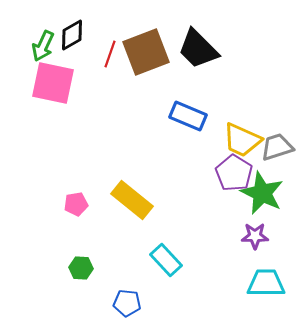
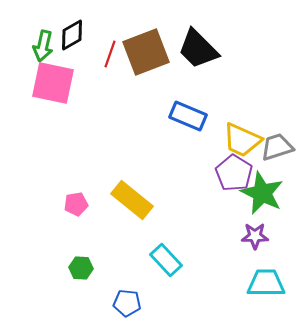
green arrow: rotated 12 degrees counterclockwise
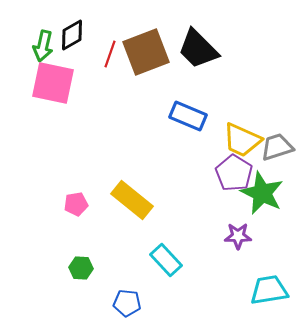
purple star: moved 17 px left
cyan trapezoid: moved 3 px right, 7 px down; rotated 9 degrees counterclockwise
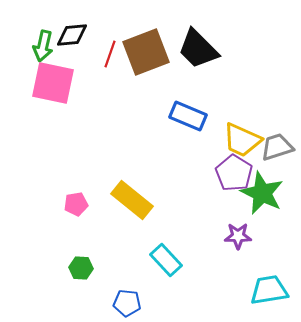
black diamond: rotated 24 degrees clockwise
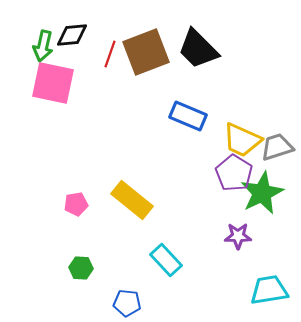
green star: rotated 21 degrees clockwise
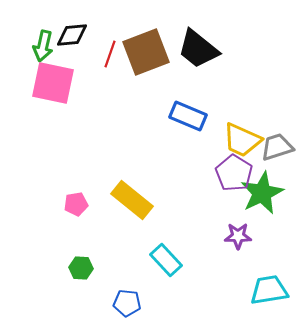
black trapezoid: rotated 6 degrees counterclockwise
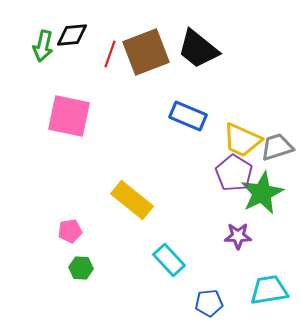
pink square: moved 16 px right, 33 px down
pink pentagon: moved 6 px left, 27 px down
cyan rectangle: moved 3 px right
blue pentagon: moved 82 px right; rotated 12 degrees counterclockwise
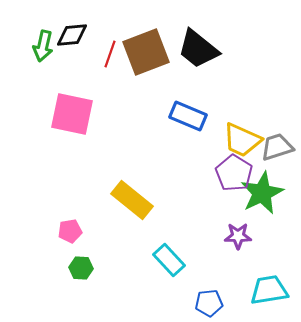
pink square: moved 3 px right, 2 px up
